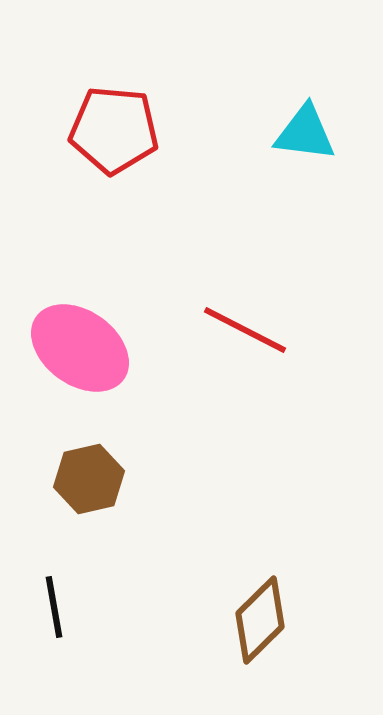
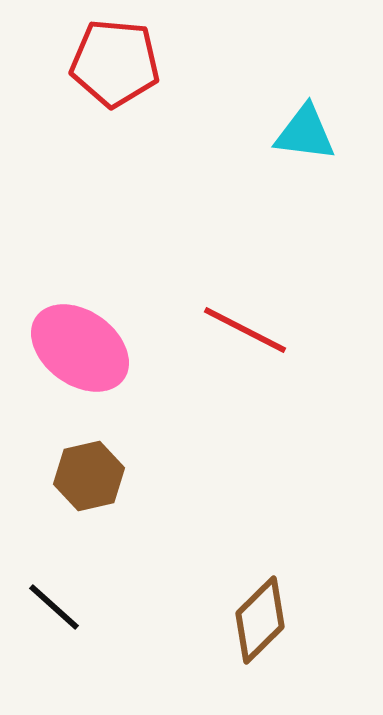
red pentagon: moved 1 px right, 67 px up
brown hexagon: moved 3 px up
black line: rotated 38 degrees counterclockwise
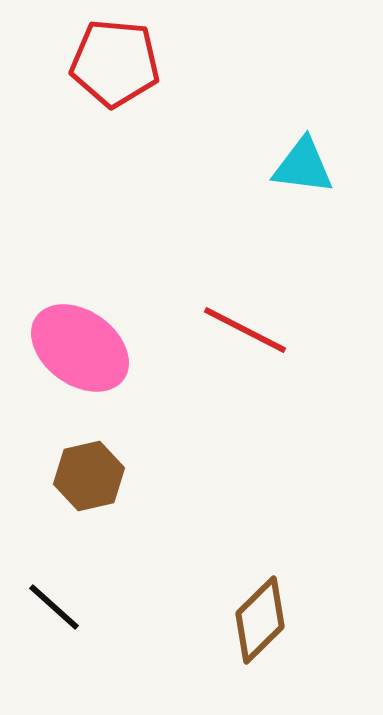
cyan triangle: moved 2 px left, 33 px down
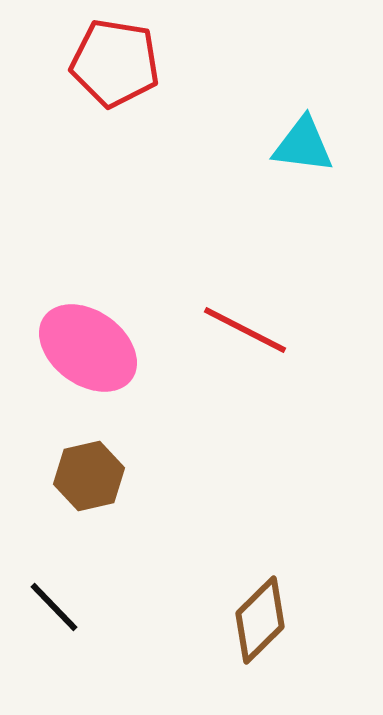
red pentagon: rotated 4 degrees clockwise
cyan triangle: moved 21 px up
pink ellipse: moved 8 px right
black line: rotated 4 degrees clockwise
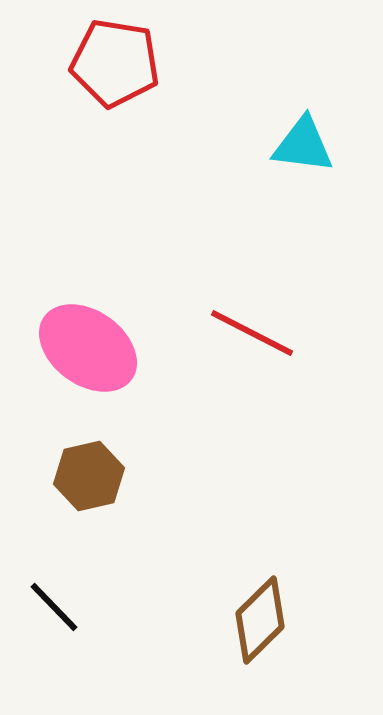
red line: moved 7 px right, 3 px down
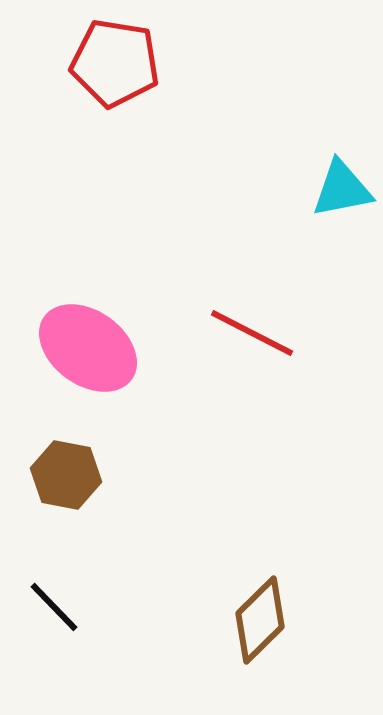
cyan triangle: moved 39 px right, 44 px down; rotated 18 degrees counterclockwise
brown hexagon: moved 23 px left, 1 px up; rotated 24 degrees clockwise
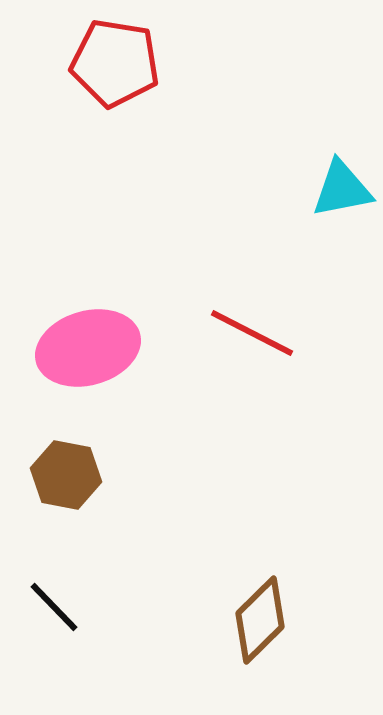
pink ellipse: rotated 52 degrees counterclockwise
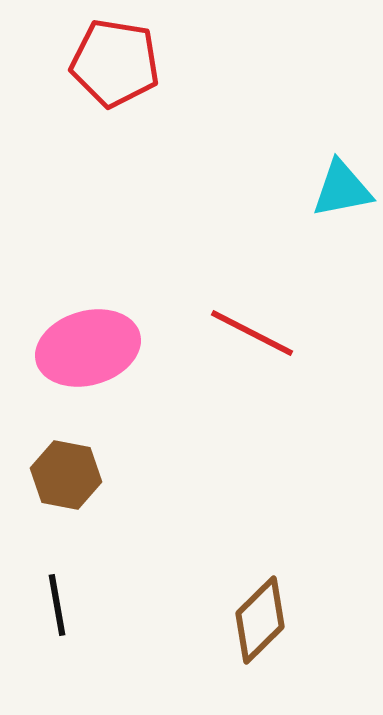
black line: moved 3 px right, 2 px up; rotated 34 degrees clockwise
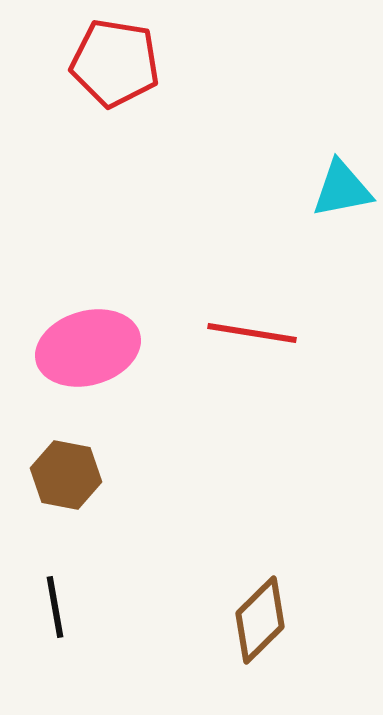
red line: rotated 18 degrees counterclockwise
black line: moved 2 px left, 2 px down
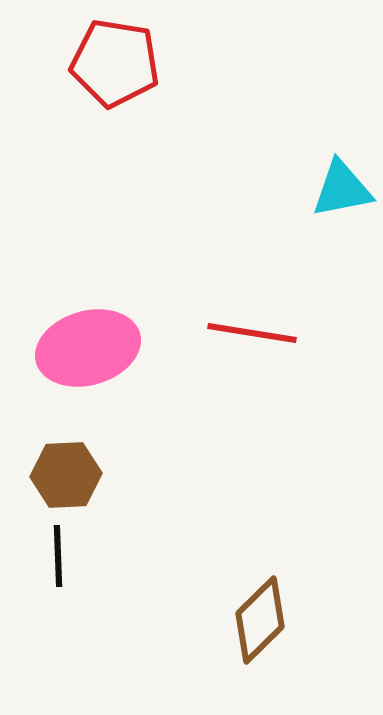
brown hexagon: rotated 14 degrees counterclockwise
black line: moved 3 px right, 51 px up; rotated 8 degrees clockwise
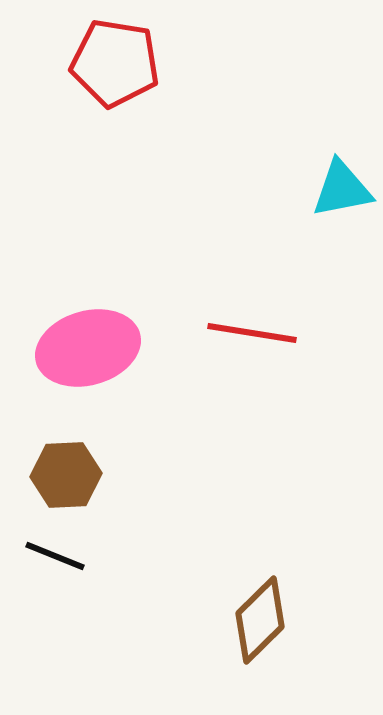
black line: moved 3 px left; rotated 66 degrees counterclockwise
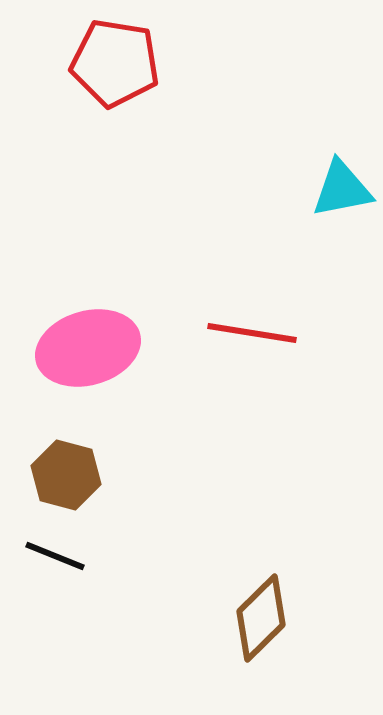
brown hexagon: rotated 18 degrees clockwise
brown diamond: moved 1 px right, 2 px up
